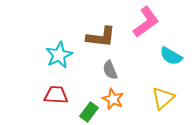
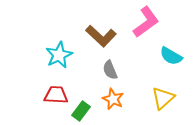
brown L-shape: moved 1 px up; rotated 36 degrees clockwise
green rectangle: moved 8 px left, 1 px up
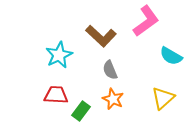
pink L-shape: moved 1 px up
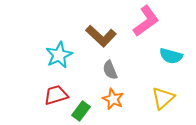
cyan semicircle: rotated 15 degrees counterclockwise
red trapezoid: rotated 20 degrees counterclockwise
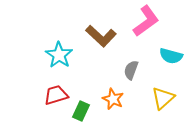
cyan star: rotated 12 degrees counterclockwise
gray semicircle: moved 21 px right; rotated 42 degrees clockwise
green rectangle: rotated 12 degrees counterclockwise
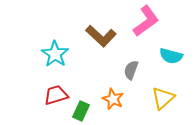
cyan star: moved 4 px left, 1 px up
